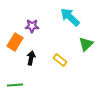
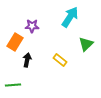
cyan arrow: rotated 80 degrees clockwise
black arrow: moved 4 px left, 2 px down
green line: moved 2 px left
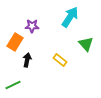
green triangle: rotated 28 degrees counterclockwise
green line: rotated 21 degrees counterclockwise
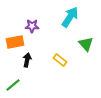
orange rectangle: rotated 48 degrees clockwise
green line: rotated 14 degrees counterclockwise
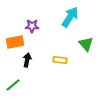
yellow rectangle: rotated 32 degrees counterclockwise
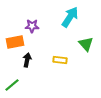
green line: moved 1 px left
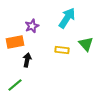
cyan arrow: moved 3 px left, 1 px down
purple star: rotated 24 degrees counterclockwise
yellow rectangle: moved 2 px right, 10 px up
green line: moved 3 px right
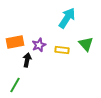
purple star: moved 7 px right, 19 px down
green line: rotated 21 degrees counterclockwise
